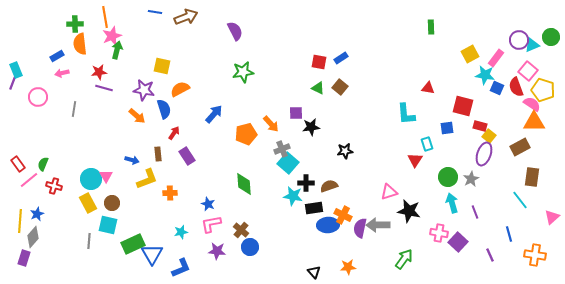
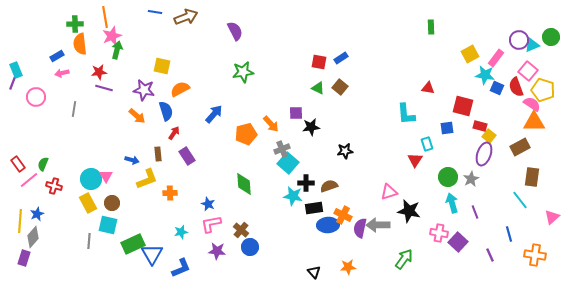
pink circle at (38, 97): moved 2 px left
blue semicircle at (164, 109): moved 2 px right, 2 px down
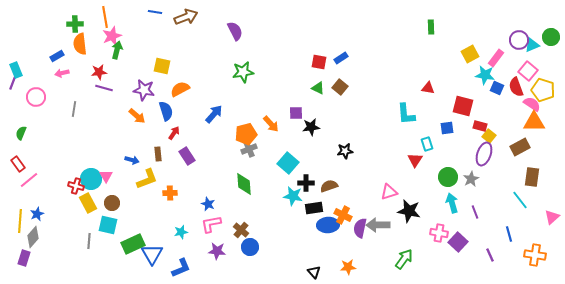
gray cross at (282, 149): moved 33 px left
green semicircle at (43, 164): moved 22 px left, 31 px up
red cross at (54, 186): moved 22 px right
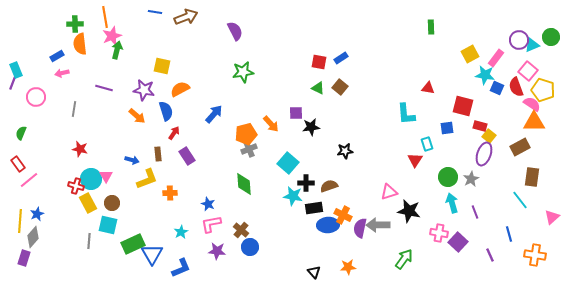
red star at (99, 72): moved 19 px left, 77 px down; rotated 21 degrees clockwise
cyan star at (181, 232): rotated 16 degrees counterclockwise
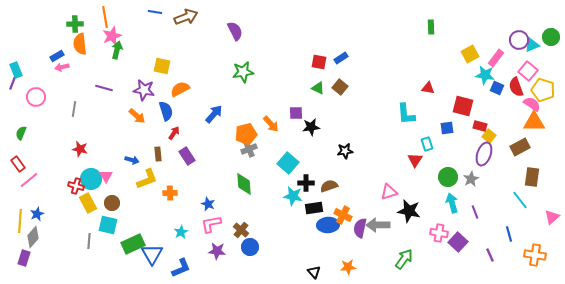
pink arrow at (62, 73): moved 6 px up
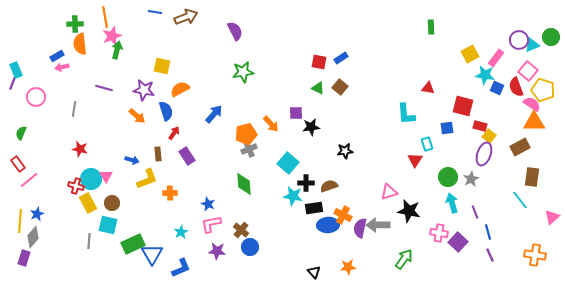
blue line at (509, 234): moved 21 px left, 2 px up
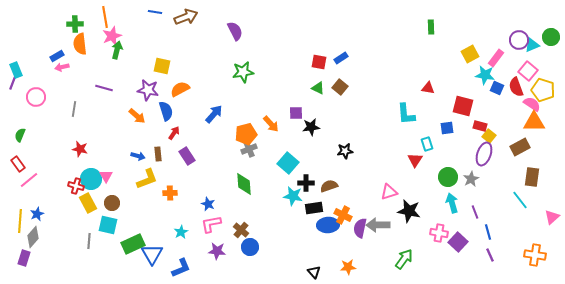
purple star at (144, 90): moved 4 px right
green semicircle at (21, 133): moved 1 px left, 2 px down
blue arrow at (132, 160): moved 6 px right, 4 px up
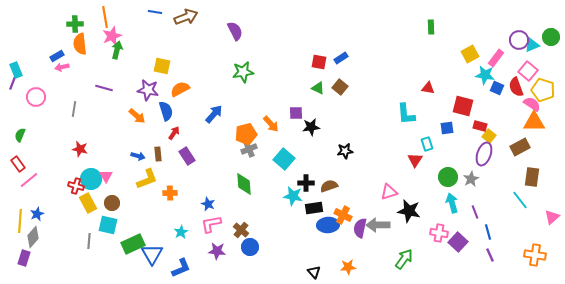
cyan square at (288, 163): moved 4 px left, 4 px up
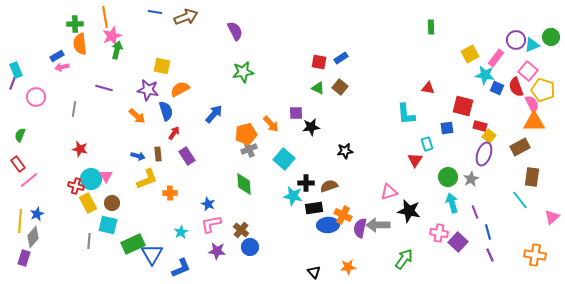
purple circle at (519, 40): moved 3 px left
pink semicircle at (532, 104): rotated 30 degrees clockwise
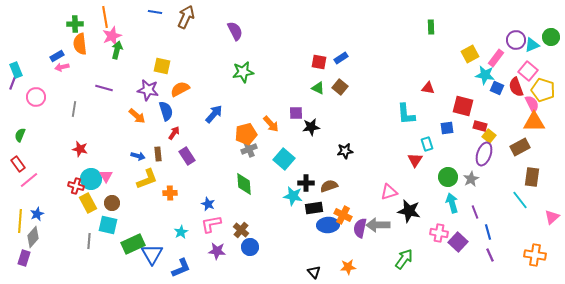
brown arrow at (186, 17): rotated 45 degrees counterclockwise
